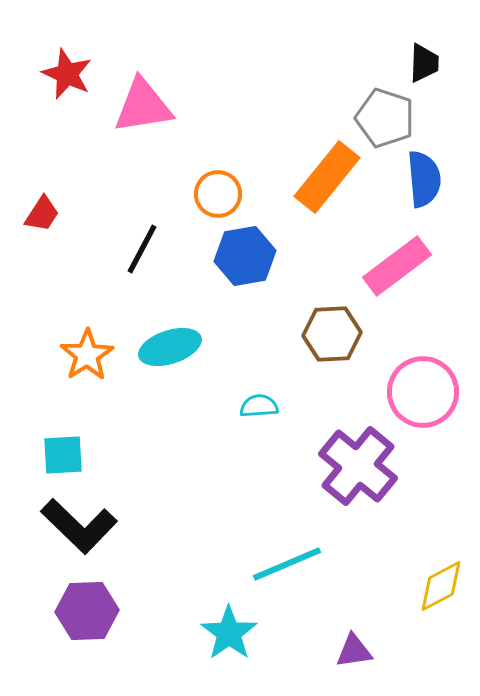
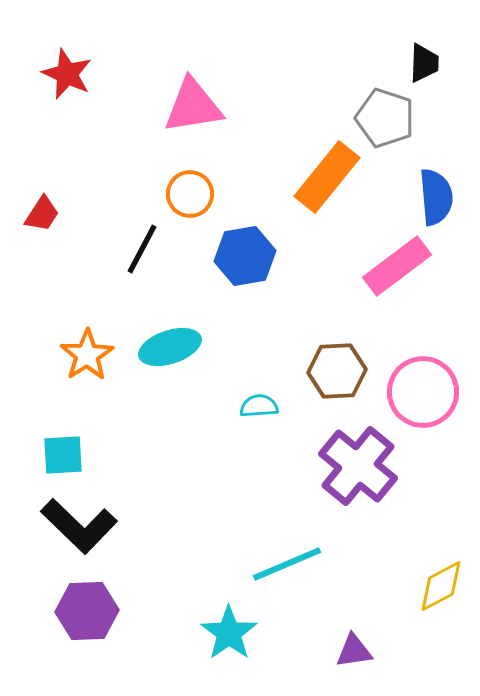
pink triangle: moved 50 px right
blue semicircle: moved 12 px right, 18 px down
orange circle: moved 28 px left
brown hexagon: moved 5 px right, 37 px down
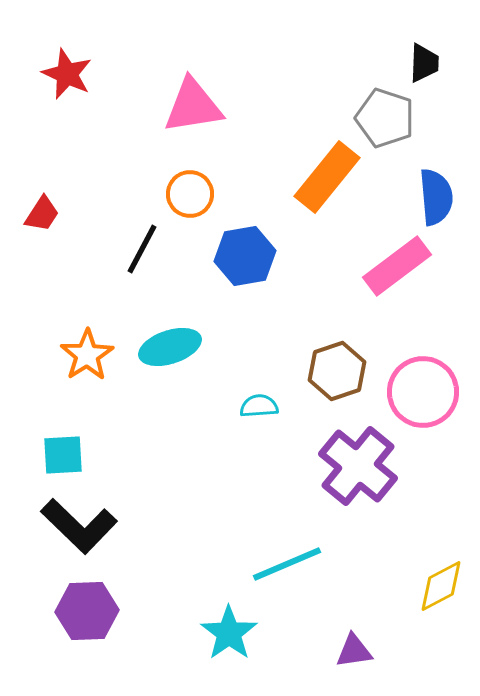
brown hexagon: rotated 16 degrees counterclockwise
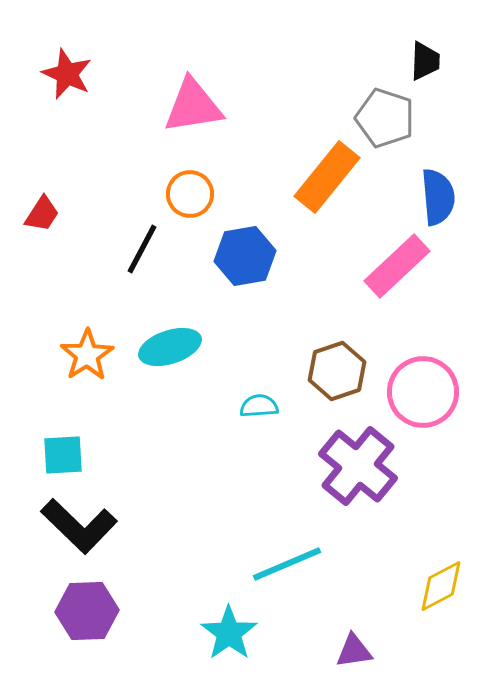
black trapezoid: moved 1 px right, 2 px up
blue semicircle: moved 2 px right
pink rectangle: rotated 6 degrees counterclockwise
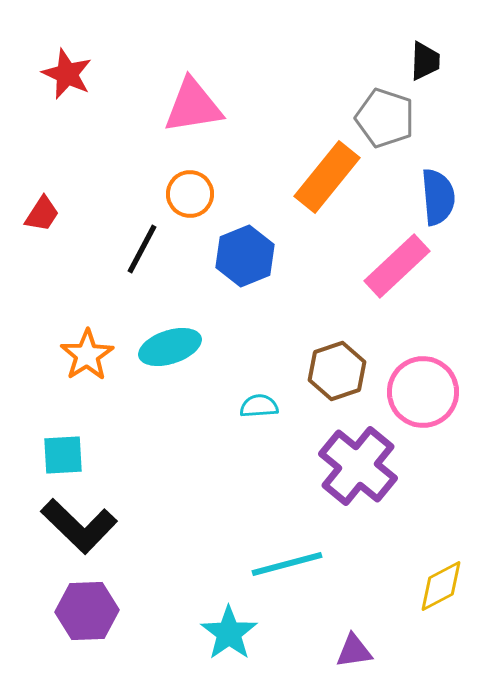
blue hexagon: rotated 12 degrees counterclockwise
cyan line: rotated 8 degrees clockwise
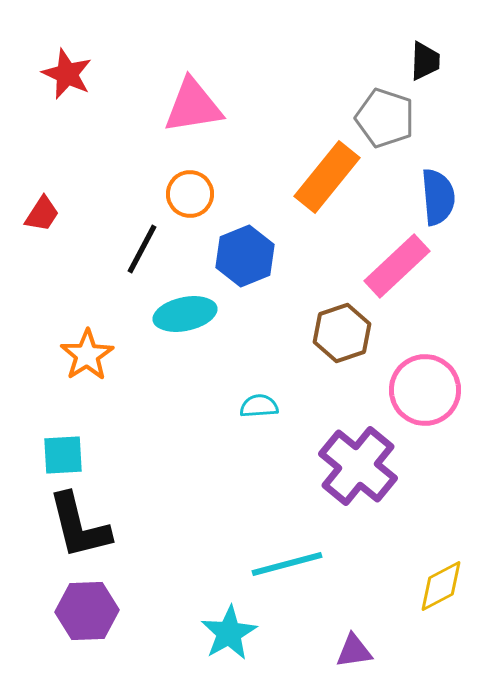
cyan ellipse: moved 15 px right, 33 px up; rotated 6 degrees clockwise
brown hexagon: moved 5 px right, 38 px up
pink circle: moved 2 px right, 2 px up
black L-shape: rotated 32 degrees clockwise
cyan star: rotated 6 degrees clockwise
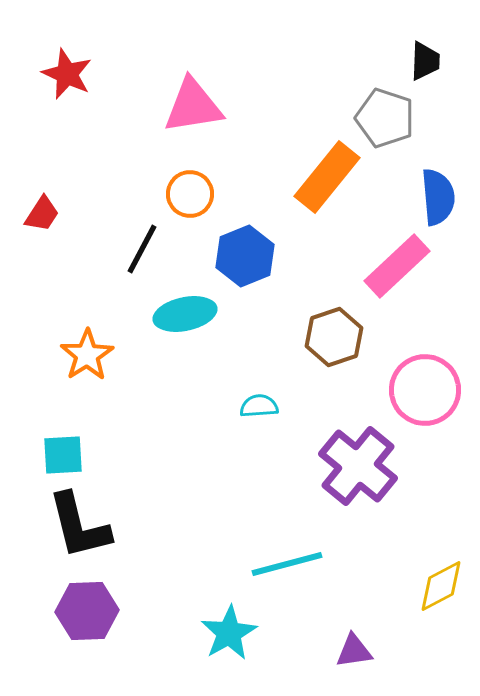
brown hexagon: moved 8 px left, 4 px down
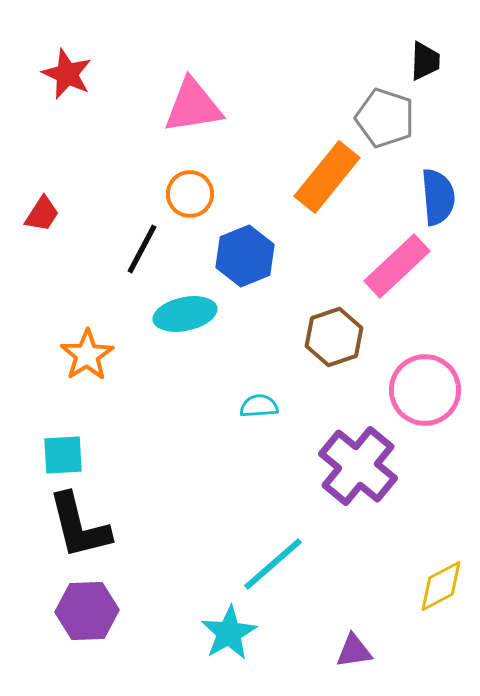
cyan line: moved 14 px left; rotated 26 degrees counterclockwise
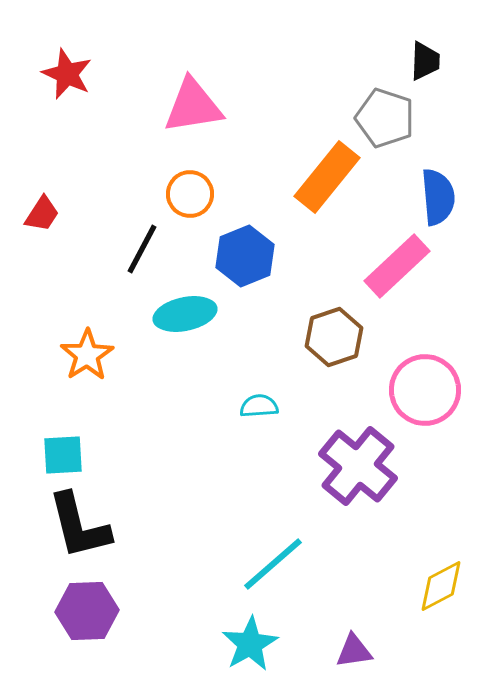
cyan star: moved 21 px right, 11 px down
